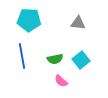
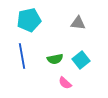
cyan pentagon: rotated 15 degrees counterclockwise
pink semicircle: moved 4 px right, 2 px down
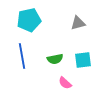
gray triangle: rotated 21 degrees counterclockwise
cyan square: moved 2 px right; rotated 30 degrees clockwise
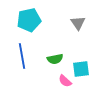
gray triangle: rotated 49 degrees counterclockwise
cyan square: moved 2 px left, 9 px down
pink semicircle: moved 2 px up
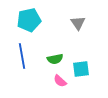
pink semicircle: moved 5 px left
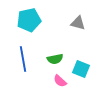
gray triangle: rotated 42 degrees counterclockwise
blue line: moved 1 px right, 3 px down
cyan square: rotated 30 degrees clockwise
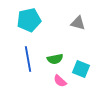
blue line: moved 5 px right
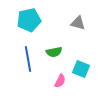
green semicircle: moved 1 px left, 7 px up
pink semicircle: rotated 104 degrees counterclockwise
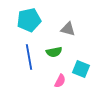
gray triangle: moved 10 px left, 6 px down
blue line: moved 1 px right, 2 px up
